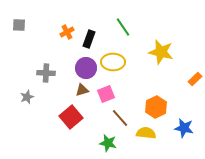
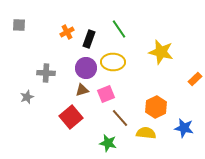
green line: moved 4 px left, 2 px down
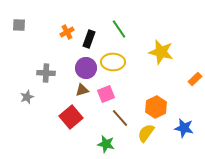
yellow semicircle: rotated 60 degrees counterclockwise
green star: moved 2 px left, 1 px down
